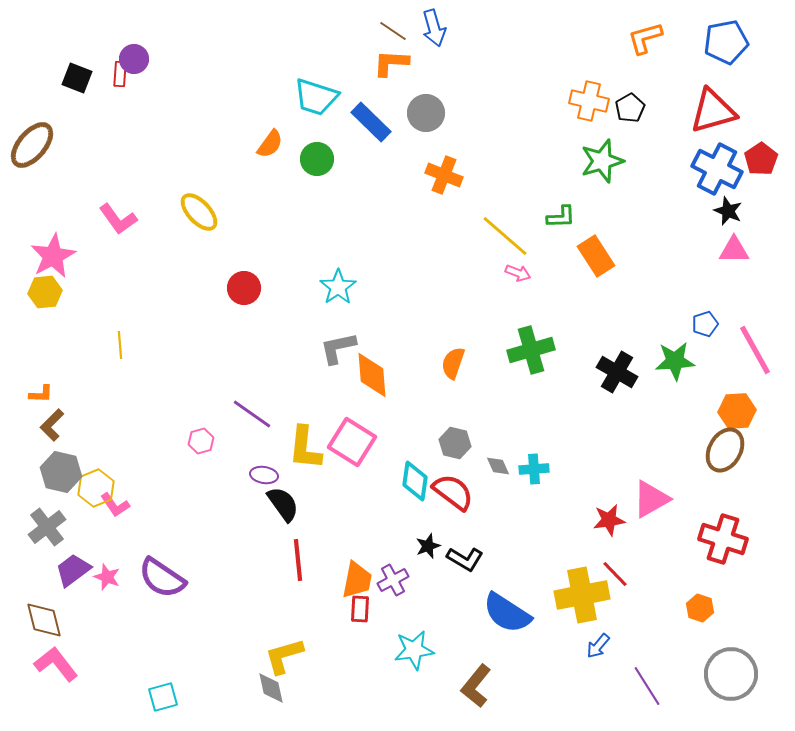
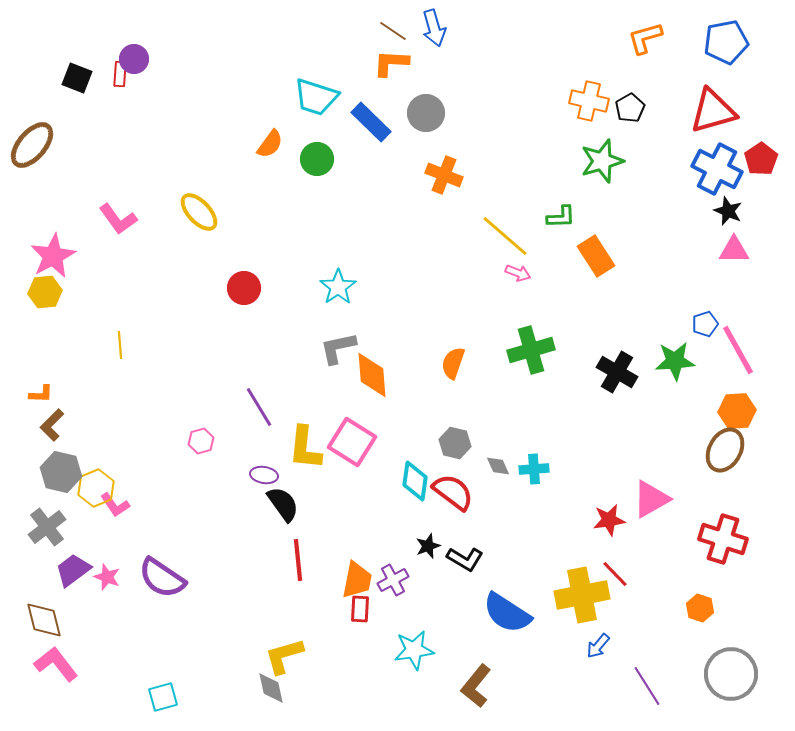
pink line at (755, 350): moved 17 px left
purple line at (252, 414): moved 7 px right, 7 px up; rotated 24 degrees clockwise
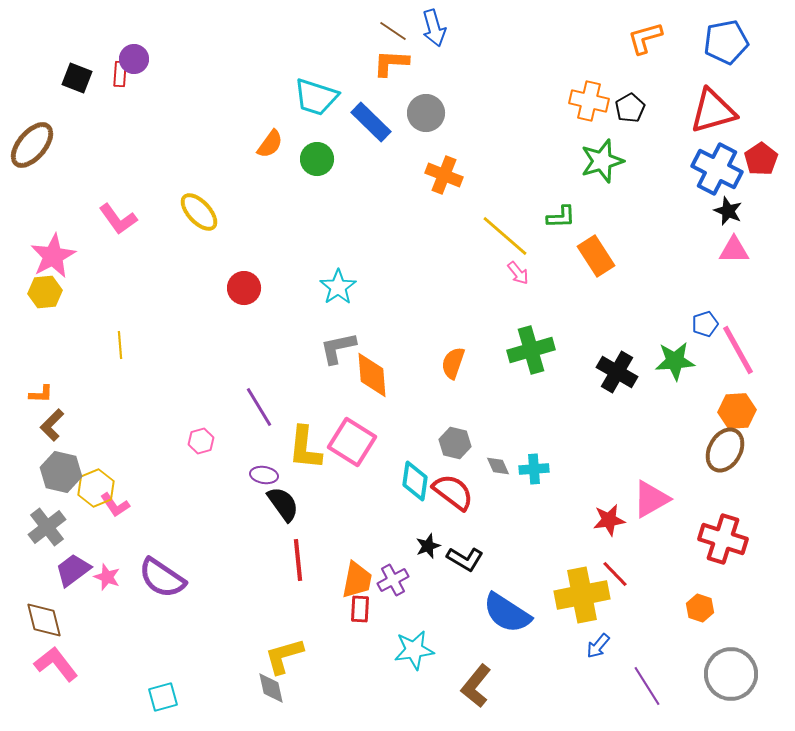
pink arrow at (518, 273): rotated 30 degrees clockwise
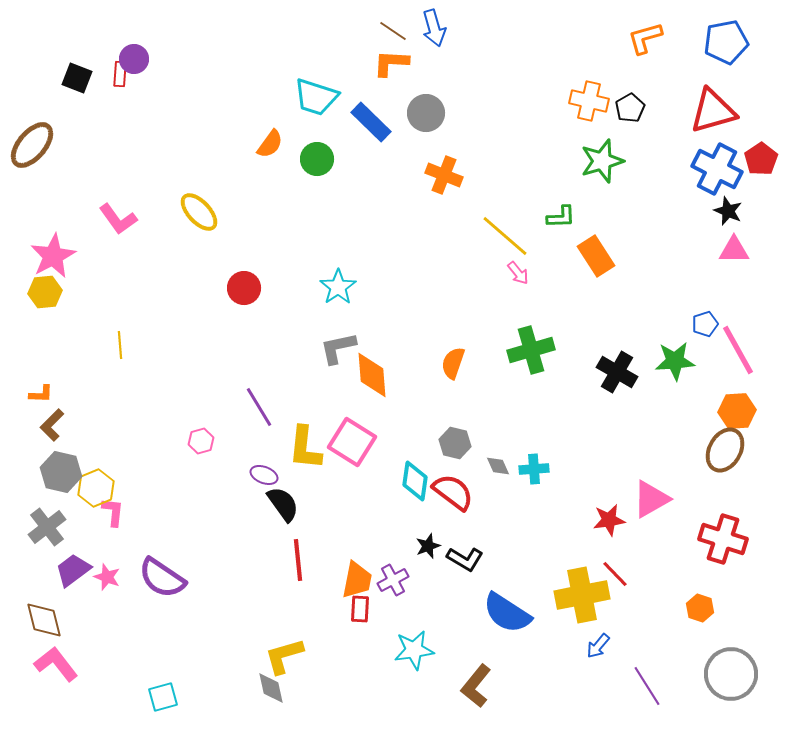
purple ellipse at (264, 475): rotated 12 degrees clockwise
pink L-shape at (115, 505): moved 2 px left, 7 px down; rotated 140 degrees counterclockwise
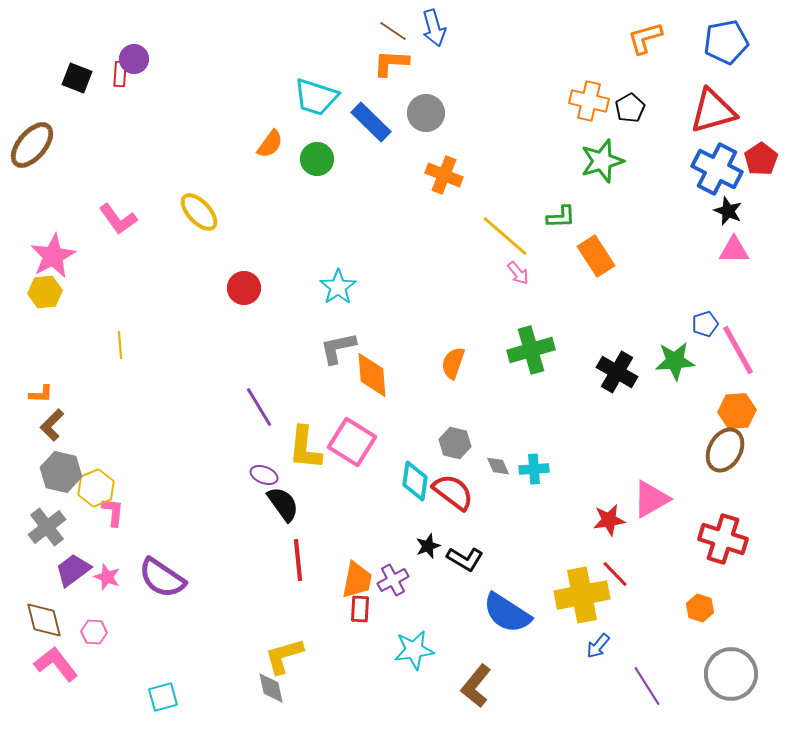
pink hexagon at (201, 441): moved 107 px left, 191 px down; rotated 20 degrees clockwise
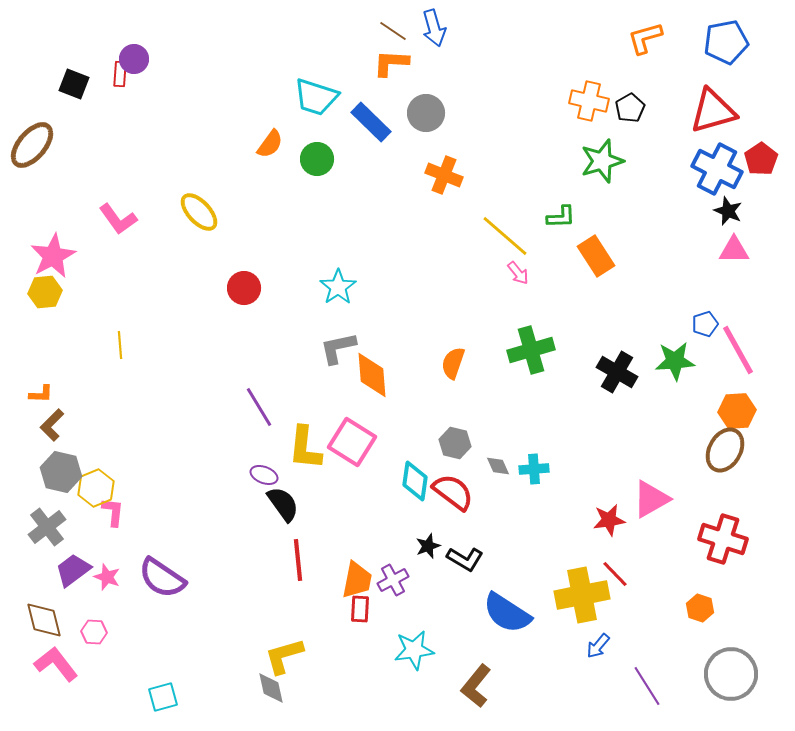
black square at (77, 78): moved 3 px left, 6 px down
